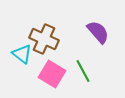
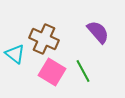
cyan triangle: moved 7 px left
pink square: moved 2 px up
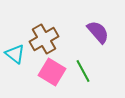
brown cross: rotated 36 degrees clockwise
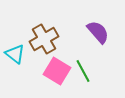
pink square: moved 5 px right, 1 px up
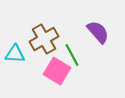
cyan triangle: rotated 35 degrees counterclockwise
green line: moved 11 px left, 16 px up
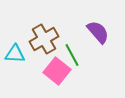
pink square: rotated 8 degrees clockwise
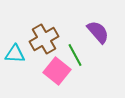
green line: moved 3 px right
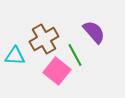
purple semicircle: moved 4 px left
cyan triangle: moved 2 px down
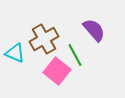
purple semicircle: moved 2 px up
cyan triangle: moved 3 px up; rotated 20 degrees clockwise
